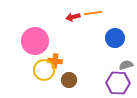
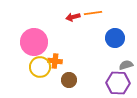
pink circle: moved 1 px left, 1 px down
yellow circle: moved 4 px left, 3 px up
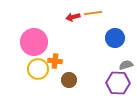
yellow circle: moved 2 px left, 2 px down
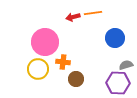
pink circle: moved 11 px right
orange cross: moved 8 px right, 1 px down
brown circle: moved 7 px right, 1 px up
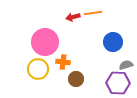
blue circle: moved 2 px left, 4 px down
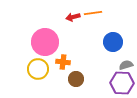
purple hexagon: moved 4 px right
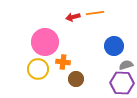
orange line: moved 2 px right
blue circle: moved 1 px right, 4 px down
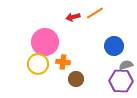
orange line: rotated 24 degrees counterclockwise
yellow circle: moved 5 px up
purple hexagon: moved 1 px left, 2 px up
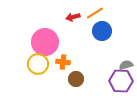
blue circle: moved 12 px left, 15 px up
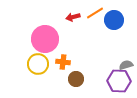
blue circle: moved 12 px right, 11 px up
pink circle: moved 3 px up
purple hexagon: moved 2 px left
